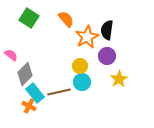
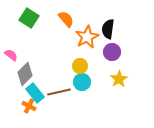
black semicircle: moved 1 px right, 1 px up
purple circle: moved 5 px right, 4 px up
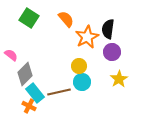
yellow circle: moved 1 px left
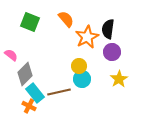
green square: moved 1 px right, 4 px down; rotated 12 degrees counterclockwise
cyan circle: moved 3 px up
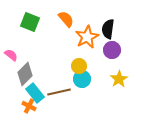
purple circle: moved 2 px up
